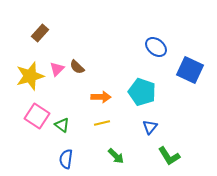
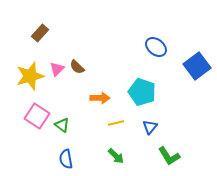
blue square: moved 7 px right, 4 px up; rotated 28 degrees clockwise
orange arrow: moved 1 px left, 1 px down
yellow line: moved 14 px right
blue semicircle: rotated 18 degrees counterclockwise
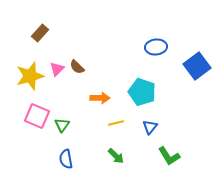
blue ellipse: rotated 45 degrees counterclockwise
pink square: rotated 10 degrees counterclockwise
green triangle: rotated 28 degrees clockwise
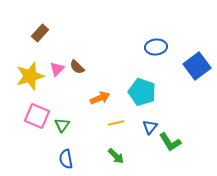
orange arrow: rotated 24 degrees counterclockwise
green L-shape: moved 1 px right, 14 px up
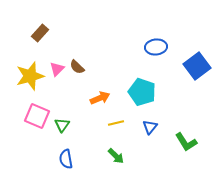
green L-shape: moved 16 px right
